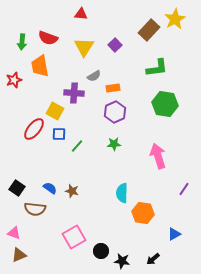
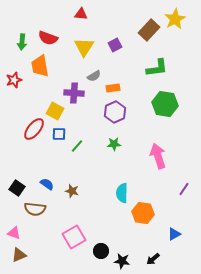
purple square: rotated 16 degrees clockwise
blue semicircle: moved 3 px left, 4 px up
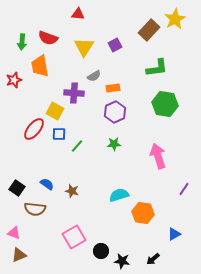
red triangle: moved 3 px left
cyan semicircle: moved 3 px left, 2 px down; rotated 72 degrees clockwise
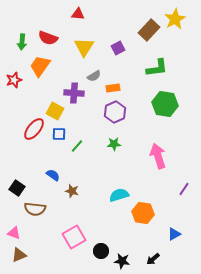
purple square: moved 3 px right, 3 px down
orange trapezoid: rotated 45 degrees clockwise
blue semicircle: moved 6 px right, 9 px up
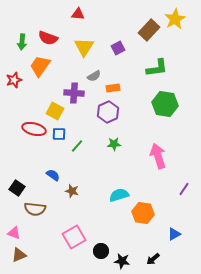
purple hexagon: moved 7 px left
red ellipse: rotated 65 degrees clockwise
